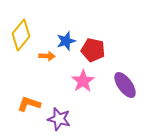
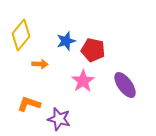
orange arrow: moved 7 px left, 8 px down
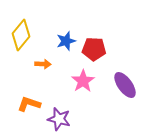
red pentagon: moved 1 px right, 1 px up; rotated 10 degrees counterclockwise
orange arrow: moved 3 px right
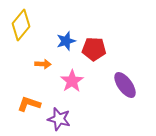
yellow diamond: moved 10 px up
pink star: moved 11 px left
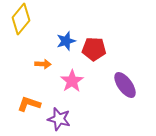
yellow diamond: moved 6 px up
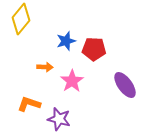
orange arrow: moved 2 px right, 3 px down
